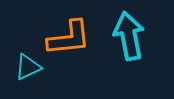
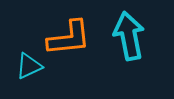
cyan triangle: moved 1 px right, 1 px up
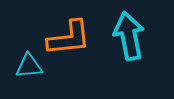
cyan triangle: rotated 20 degrees clockwise
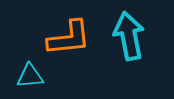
cyan triangle: moved 1 px right, 10 px down
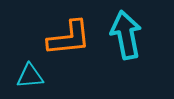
cyan arrow: moved 3 px left, 1 px up
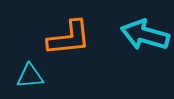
cyan arrow: moved 19 px right; rotated 63 degrees counterclockwise
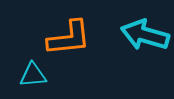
cyan triangle: moved 3 px right, 1 px up
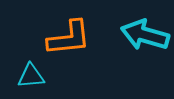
cyan triangle: moved 2 px left, 1 px down
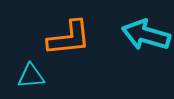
cyan arrow: moved 1 px right
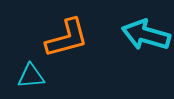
orange L-shape: moved 2 px left; rotated 9 degrees counterclockwise
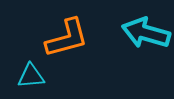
cyan arrow: moved 2 px up
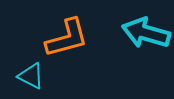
cyan triangle: rotated 32 degrees clockwise
